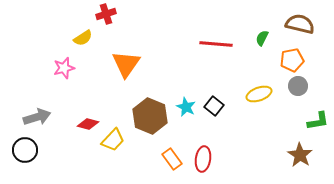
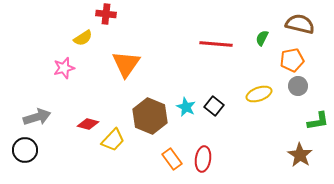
red cross: rotated 24 degrees clockwise
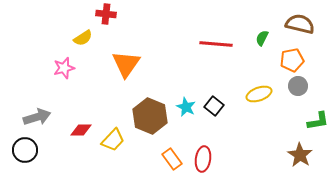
red diamond: moved 7 px left, 6 px down; rotated 15 degrees counterclockwise
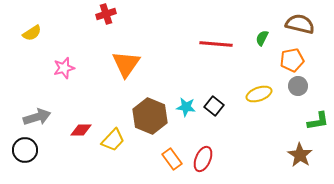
red cross: rotated 24 degrees counterclockwise
yellow semicircle: moved 51 px left, 5 px up
cyan star: rotated 18 degrees counterclockwise
red ellipse: rotated 15 degrees clockwise
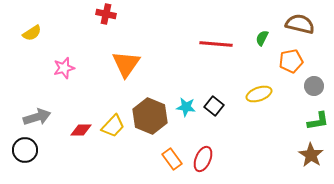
red cross: rotated 30 degrees clockwise
orange pentagon: moved 1 px left, 1 px down
gray circle: moved 16 px right
yellow trapezoid: moved 14 px up
brown star: moved 11 px right
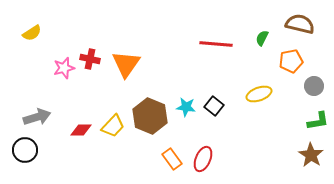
red cross: moved 16 px left, 45 px down
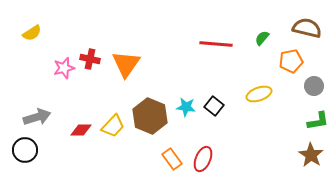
brown semicircle: moved 7 px right, 4 px down
green semicircle: rotated 14 degrees clockwise
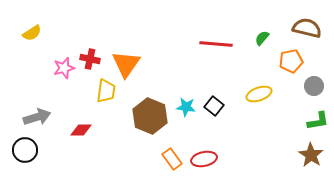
yellow trapezoid: moved 7 px left, 35 px up; rotated 35 degrees counterclockwise
red ellipse: moved 1 px right; rotated 55 degrees clockwise
